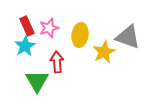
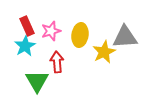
pink star: moved 2 px right, 3 px down
gray triangle: moved 3 px left; rotated 24 degrees counterclockwise
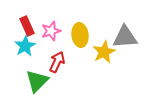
yellow ellipse: rotated 15 degrees counterclockwise
red arrow: rotated 30 degrees clockwise
green triangle: rotated 15 degrees clockwise
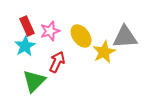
pink star: moved 1 px left
yellow ellipse: moved 1 px right, 1 px down; rotated 30 degrees counterclockwise
green triangle: moved 3 px left
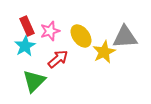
red arrow: moved 1 px right, 3 px up; rotated 25 degrees clockwise
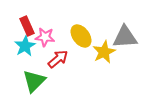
pink star: moved 5 px left, 6 px down; rotated 24 degrees clockwise
